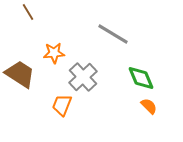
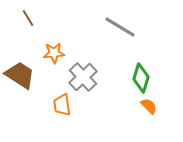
brown line: moved 6 px down
gray line: moved 7 px right, 7 px up
brown trapezoid: moved 1 px down
green diamond: rotated 40 degrees clockwise
orange trapezoid: rotated 30 degrees counterclockwise
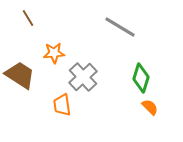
orange semicircle: moved 1 px right, 1 px down
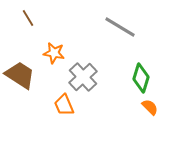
orange star: rotated 15 degrees clockwise
orange trapezoid: moved 2 px right; rotated 15 degrees counterclockwise
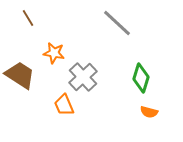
gray line: moved 3 px left, 4 px up; rotated 12 degrees clockwise
orange semicircle: moved 1 px left, 5 px down; rotated 150 degrees clockwise
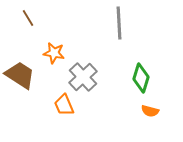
gray line: moved 2 px right; rotated 44 degrees clockwise
orange semicircle: moved 1 px right, 1 px up
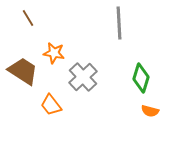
brown trapezoid: moved 3 px right, 4 px up
orange trapezoid: moved 13 px left; rotated 15 degrees counterclockwise
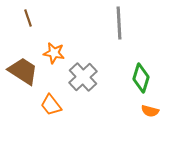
brown line: rotated 12 degrees clockwise
